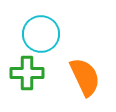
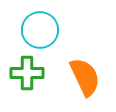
cyan circle: moved 1 px left, 4 px up
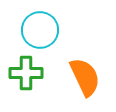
green cross: moved 1 px left
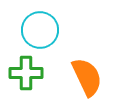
orange semicircle: moved 2 px right
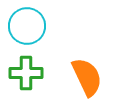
cyan circle: moved 13 px left, 4 px up
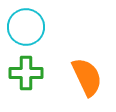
cyan circle: moved 1 px left, 1 px down
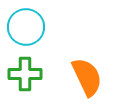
green cross: moved 1 px left, 1 px down
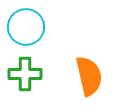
orange semicircle: moved 2 px right, 1 px up; rotated 12 degrees clockwise
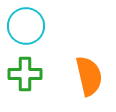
cyan circle: moved 1 px up
